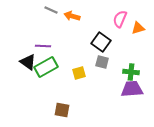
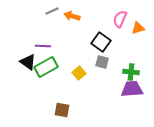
gray line: moved 1 px right, 1 px down; rotated 48 degrees counterclockwise
yellow square: rotated 24 degrees counterclockwise
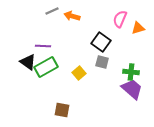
purple trapezoid: rotated 45 degrees clockwise
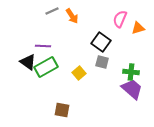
orange arrow: rotated 140 degrees counterclockwise
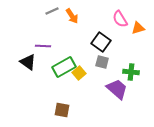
pink semicircle: rotated 54 degrees counterclockwise
green rectangle: moved 18 px right
purple trapezoid: moved 15 px left
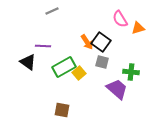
orange arrow: moved 15 px right, 26 px down
